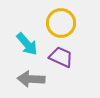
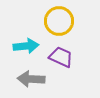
yellow circle: moved 2 px left, 2 px up
cyan arrow: moved 1 px left, 2 px down; rotated 55 degrees counterclockwise
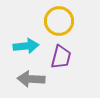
purple trapezoid: rotated 80 degrees clockwise
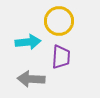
cyan arrow: moved 2 px right, 4 px up
purple trapezoid: rotated 10 degrees counterclockwise
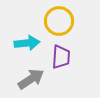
cyan arrow: moved 1 px left, 1 px down
gray arrow: rotated 144 degrees clockwise
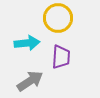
yellow circle: moved 1 px left, 3 px up
gray arrow: moved 1 px left, 2 px down
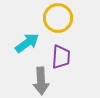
cyan arrow: rotated 30 degrees counterclockwise
gray arrow: moved 11 px right; rotated 120 degrees clockwise
